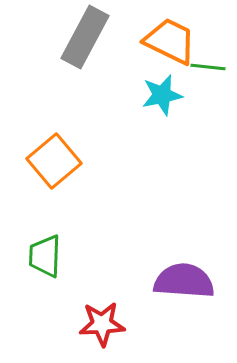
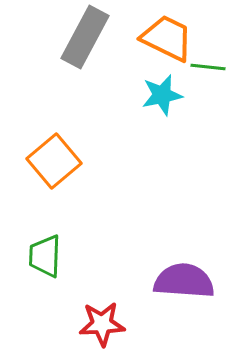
orange trapezoid: moved 3 px left, 3 px up
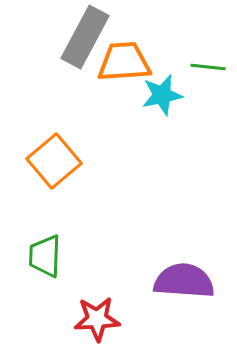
orange trapezoid: moved 43 px left, 24 px down; rotated 30 degrees counterclockwise
red star: moved 5 px left, 5 px up
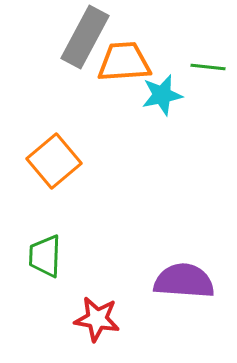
red star: rotated 12 degrees clockwise
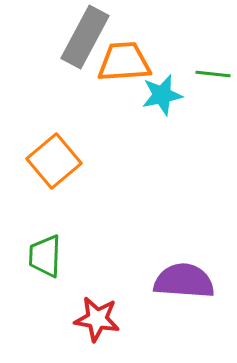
green line: moved 5 px right, 7 px down
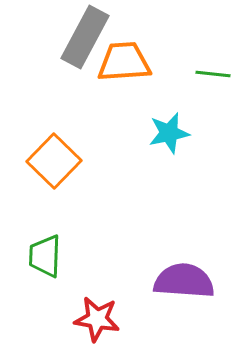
cyan star: moved 7 px right, 38 px down
orange square: rotated 6 degrees counterclockwise
